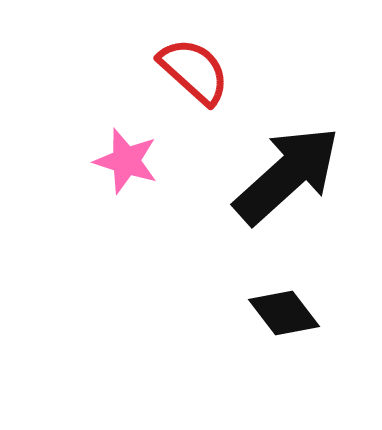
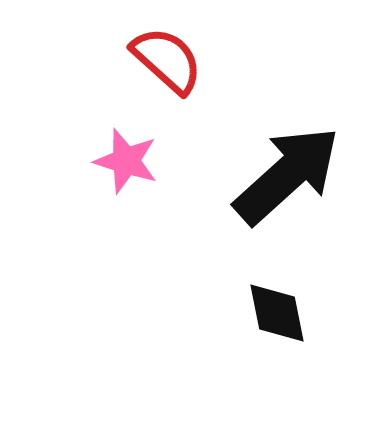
red semicircle: moved 27 px left, 11 px up
black diamond: moved 7 px left; rotated 26 degrees clockwise
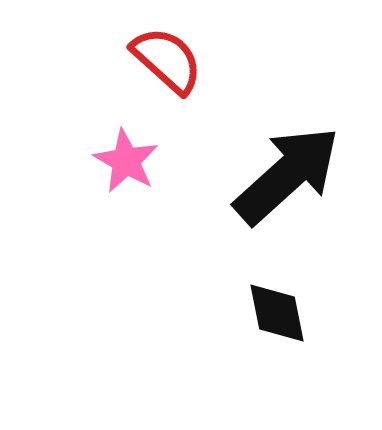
pink star: rotated 12 degrees clockwise
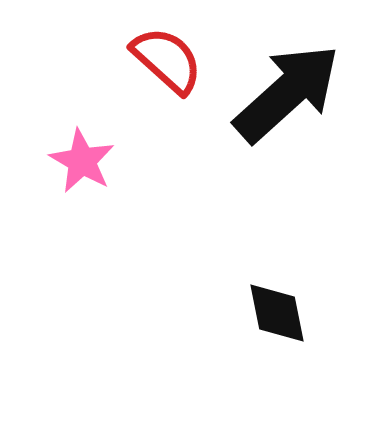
pink star: moved 44 px left
black arrow: moved 82 px up
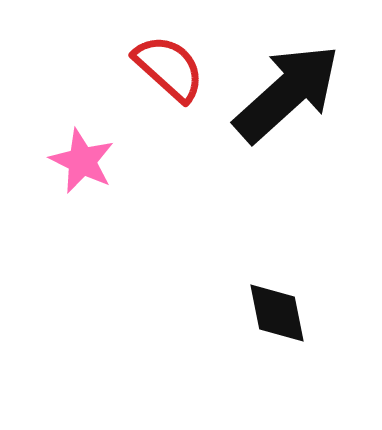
red semicircle: moved 2 px right, 8 px down
pink star: rotated 4 degrees counterclockwise
